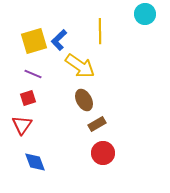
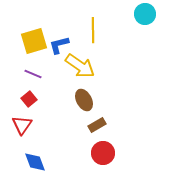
yellow line: moved 7 px left, 1 px up
blue L-shape: moved 5 px down; rotated 30 degrees clockwise
red square: moved 1 px right, 1 px down; rotated 21 degrees counterclockwise
brown rectangle: moved 1 px down
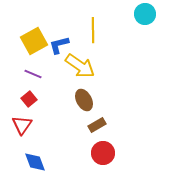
yellow square: rotated 12 degrees counterclockwise
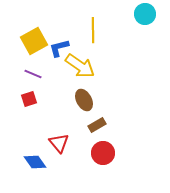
blue L-shape: moved 3 px down
red square: rotated 21 degrees clockwise
red triangle: moved 37 px right, 18 px down; rotated 15 degrees counterclockwise
blue diamond: rotated 15 degrees counterclockwise
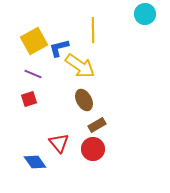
red circle: moved 10 px left, 4 px up
